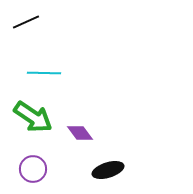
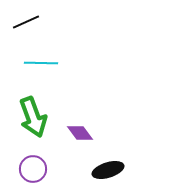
cyan line: moved 3 px left, 10 px up
green arrow: rotated 36 degrees clockwise
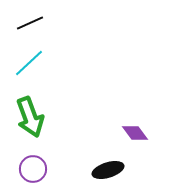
black line: moved 4 px right, 1 px down
cyan line: moved 12 px left; rotated 44 degrees counterclockwise
green arrow: moved 3 px left
purple diamond: moved 55 px right
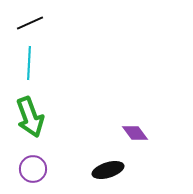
cyan line: rotated 44 degrees counterclockwise
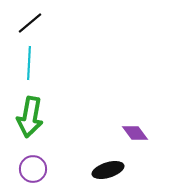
black line: rotated 16 degrees counterclockwise
green arrow: rotated 30 degrees clockwise
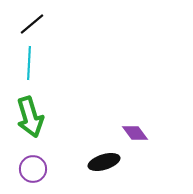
black line: moved 2 px right, 1 px down
green arrow: rotated 27 degrees counterclockwise
black ellipse: moved 4 px left, 8 px up
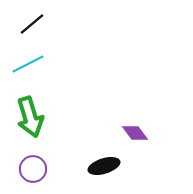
cyan line: moved 1 px left, 1 px down; rotated 60 degrees clockwise
black ellipse: moved 4 px down
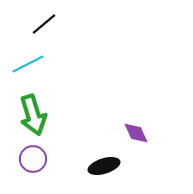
black line: moved 12 px right
green arrow: moved 3 px right, 2 px up
purple diamond: moved 1 px right; rotated 12 degrees clockwise
purple circle: moved 10 px up
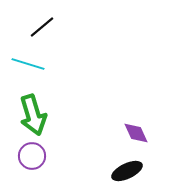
black line: moved 2 px left, 3 px down
cyan line: rotated 44 degrees clockwise
purple circle: moved 1 px left, 3 px up
black ellipse: moved 23 px right, 5 px down; rotated 8 degrees counterclockwise
